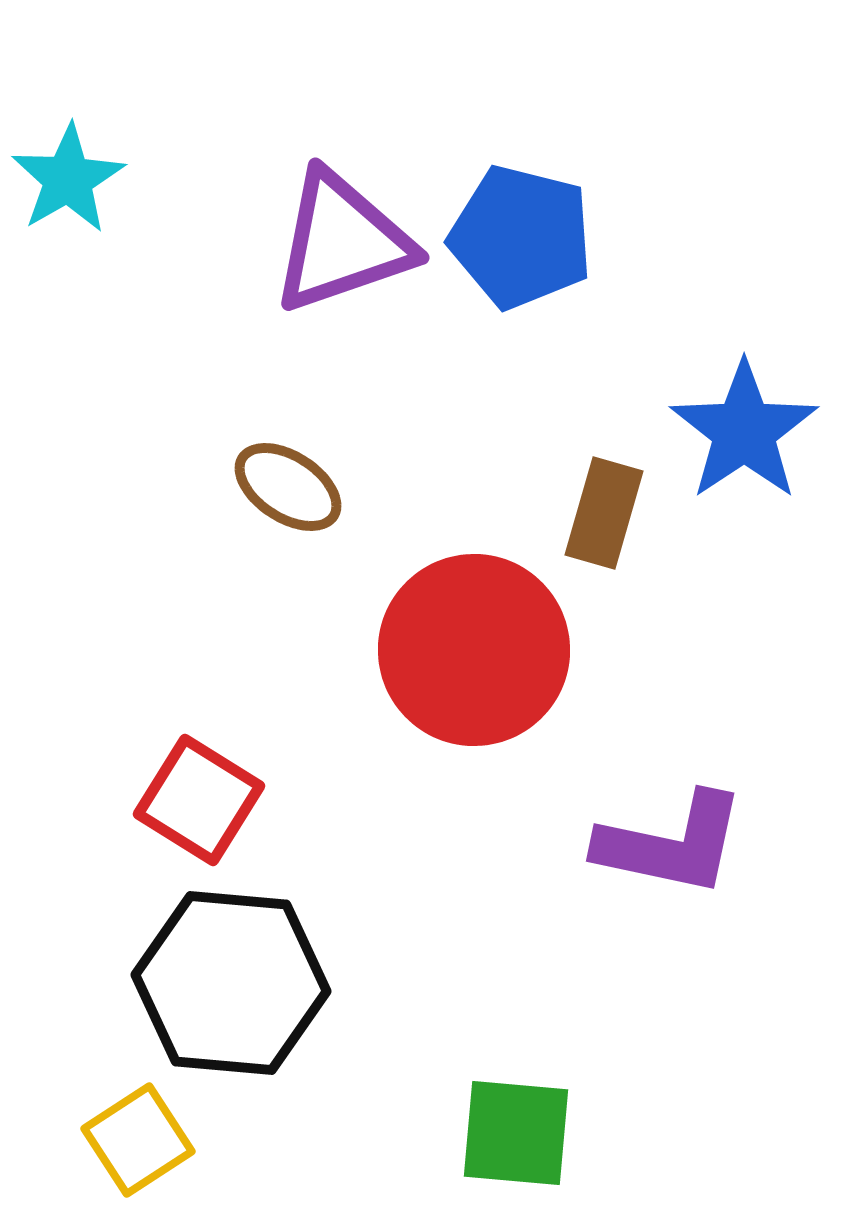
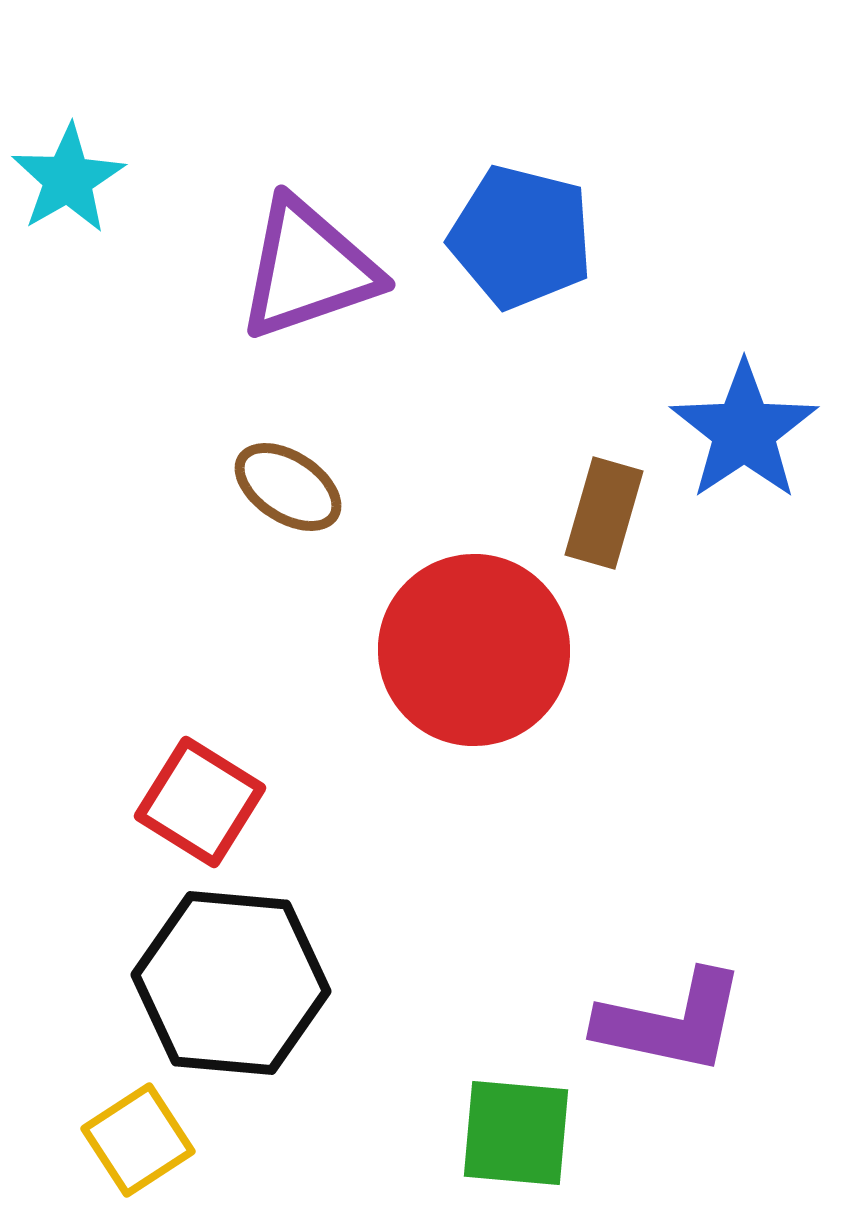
purple triangle: moved 34 px left, 27 px down
red square: moved 1 px right, 2 px down
purple L-shape: moved 178 px down
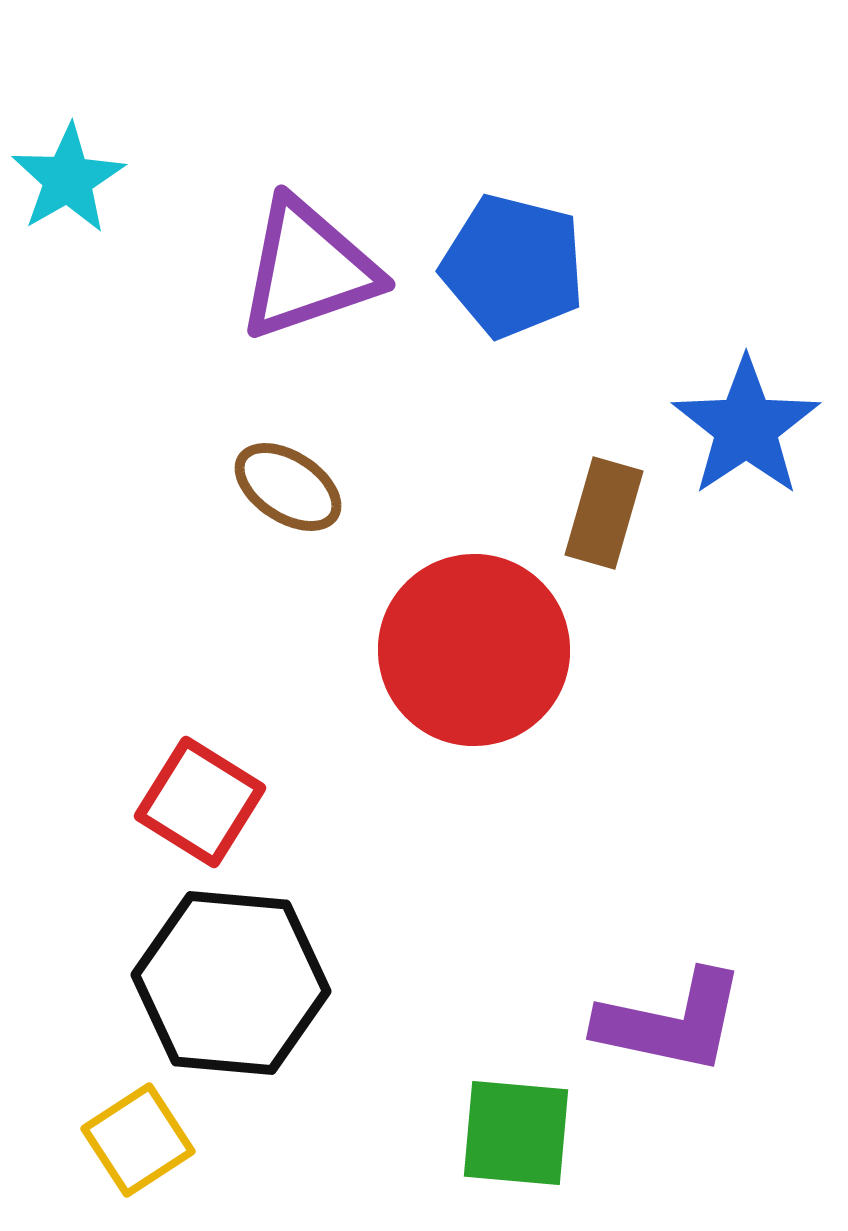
blue pentagon: moved 8 px left, 29 px down
blue star: moved 2 px right, 4 px up
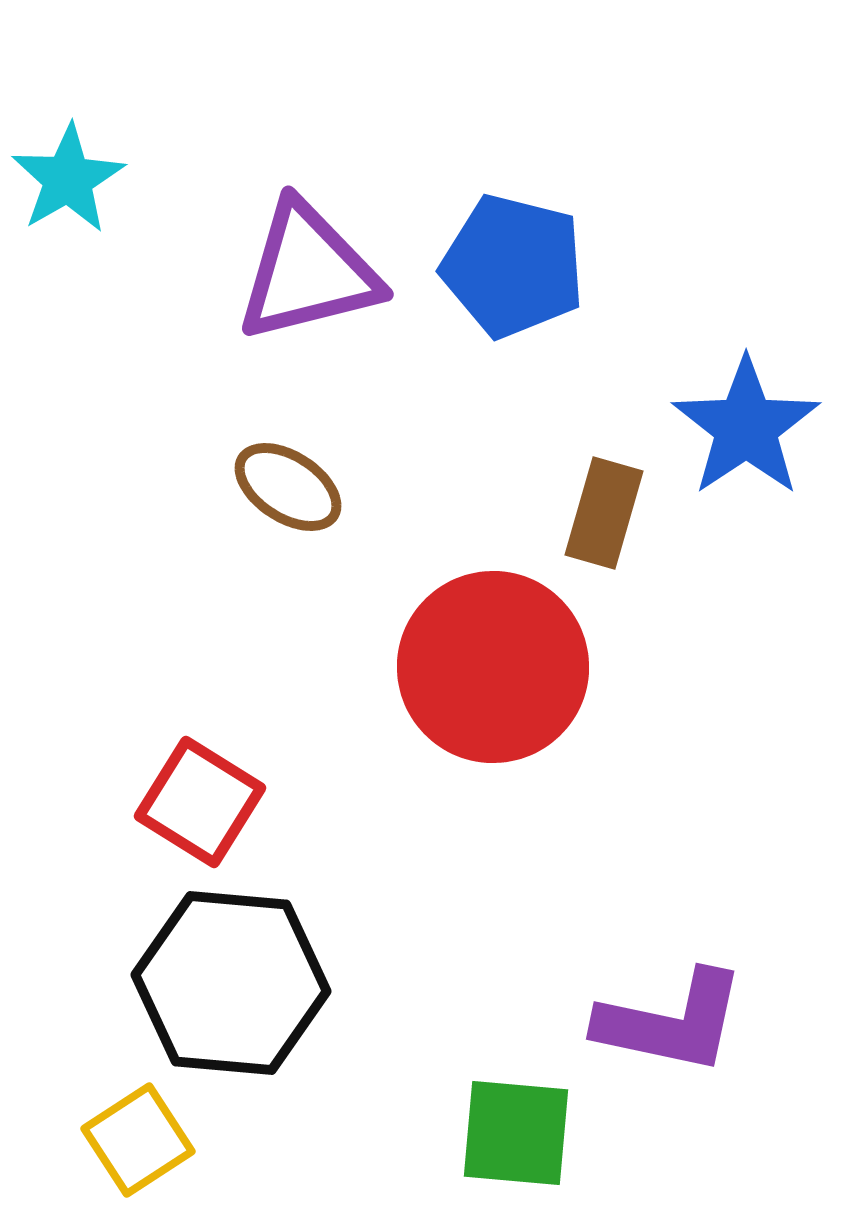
purple triangle: moved 3 px down; rotated 5 degrees clockwise
red circle: moved 19 px right, 17 px down
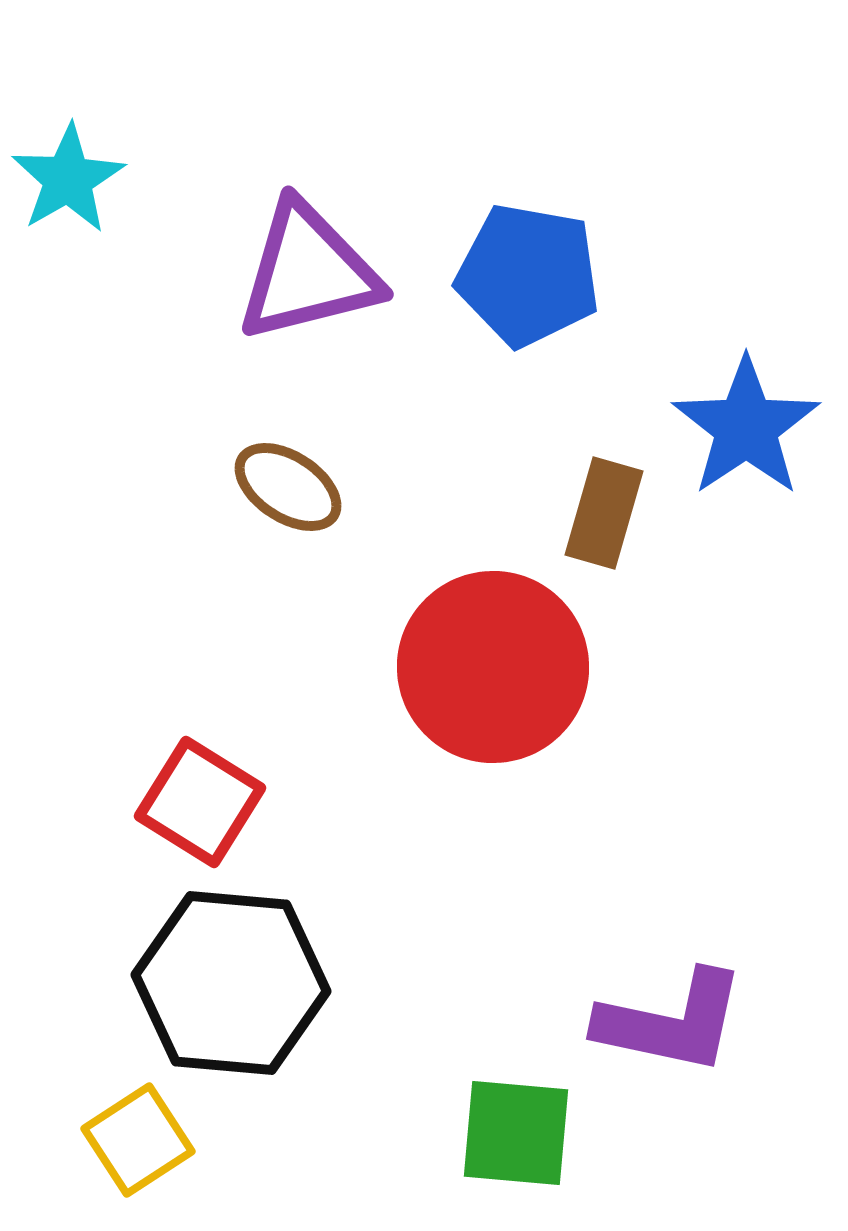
blue pentagon: moved 15 px right, 9 px down; rotated 4 degrees counterclockwise
